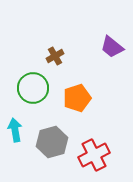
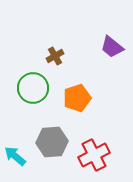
cyan arrow: moved 26 px down; rotated 40 degrees counterclockwise
gray hexagon: rotated 12 degrees clockwise
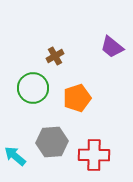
red cross: rotated 28 degrees clockwise
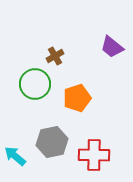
green circle: moved 2 px right, 4 px up
gray hexagon: rotated 8 degrees counterclockwise
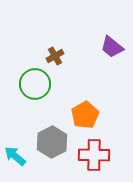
orange pentagon: moved 8 px right, 17 px down; rotated 12 degrees counterclockwise
gray hexagon: rotated 16 degrees counterclockwise
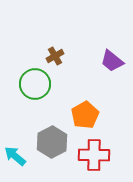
purple trapezoid: moved 14 px down
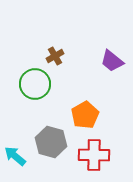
gray hexagon: moved 1 px left; rotated 16 degrees counterclockwise
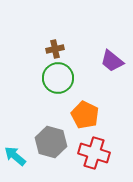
brown cross: moved 7 px up; rotated 18 degrees clockwise
green circle: moved 23 px right, 6 px up
orange pentagon: rotated 16 degrees counterclockwise
red cross: moved 2 px up; rotated 16 degrees clockwise
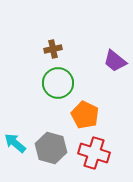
brown cross: moved 2 px left
purple trapezoid: moved 3 px right
green circle: moved 5 px down
gray hexagon: moved 6 px down
cyan arrow: moved 13 px up
